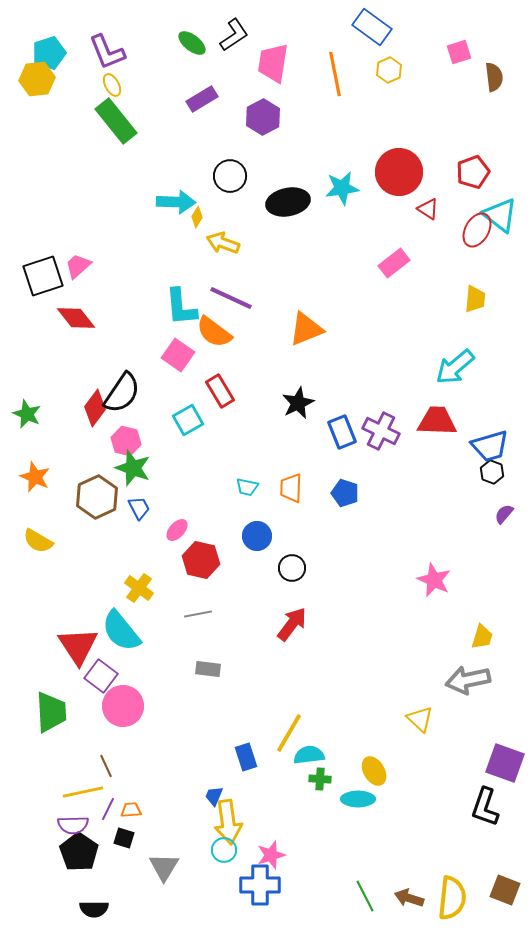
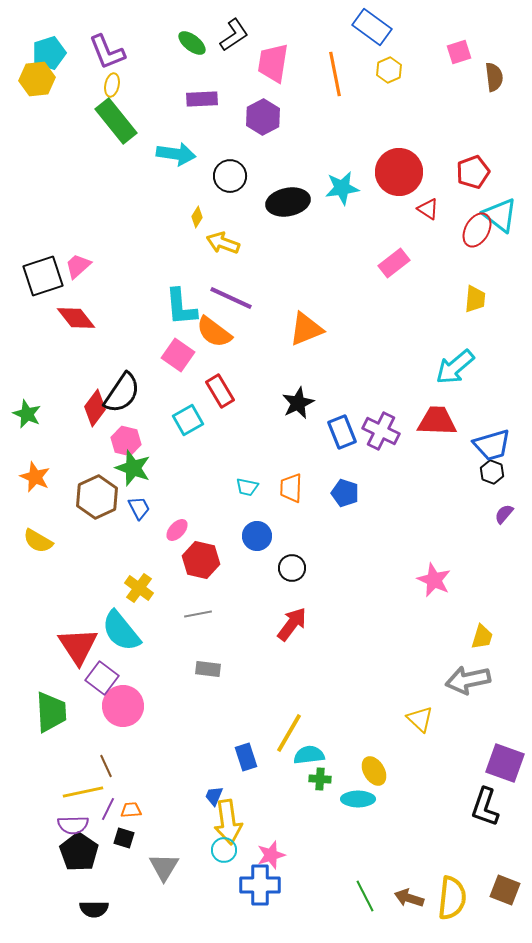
yellow ellipse at (112, 85): rotated 40 degrees clockwise
purple rectangle at (202, 99): rotated 28 degrees clockwise
cyan arrow at (176, 202): moved 48 px up; rotated 6 degrees clockwise
blue trapezoid at (490, 446): moved 2 px right, 1 px up
purple square at (101, 676): moved 1 px right, 2 px down
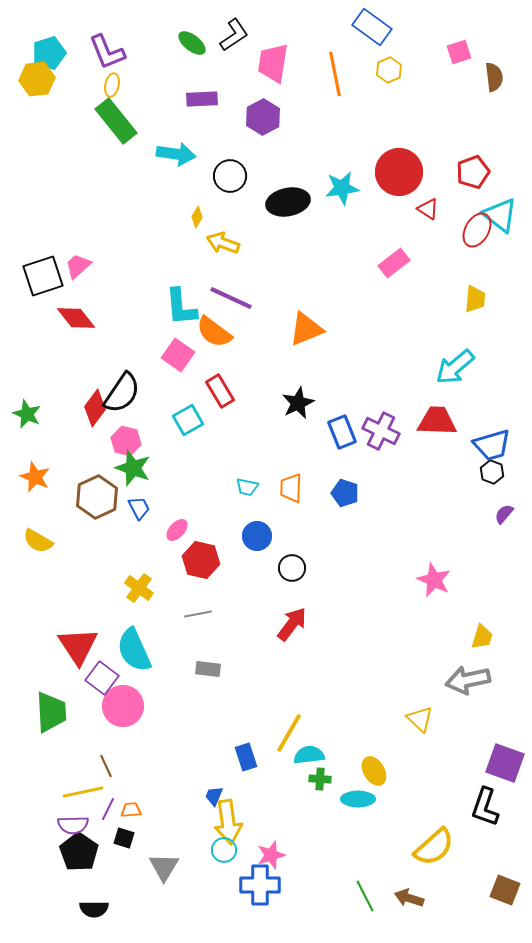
cyan semicircle at (121, 631): moved 13 px right, 19 px down; rotated 15 degrees clockwise
yellow semicircle at (452, 898): moved 18 px left, 51 px up; rotated 42 degrees clockwise
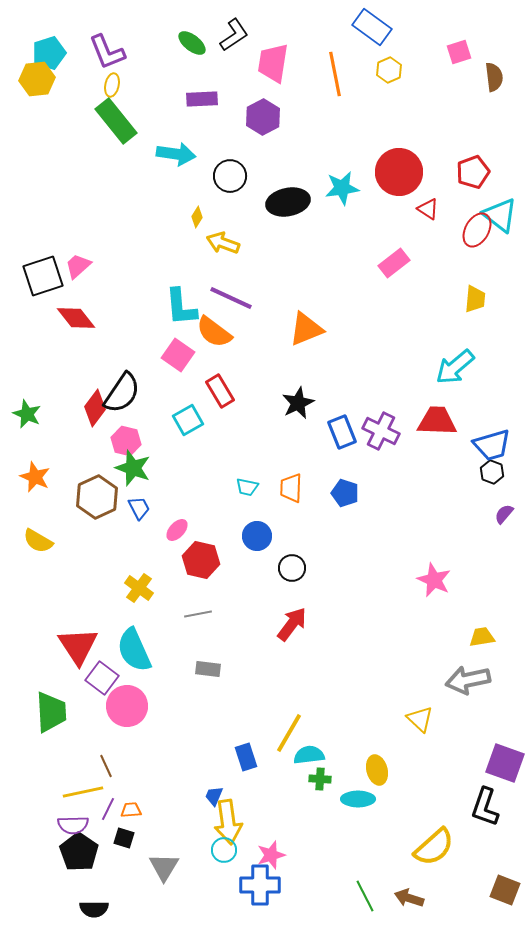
yellow trapezoid at (482, 637): rotated 116 degrees counterclockwise
pink circle at (123, 706): moved 4 px right
yellow ellipse at (374, 771): moved 3 px right, 1 px up; rotated 16 degrees clockwise
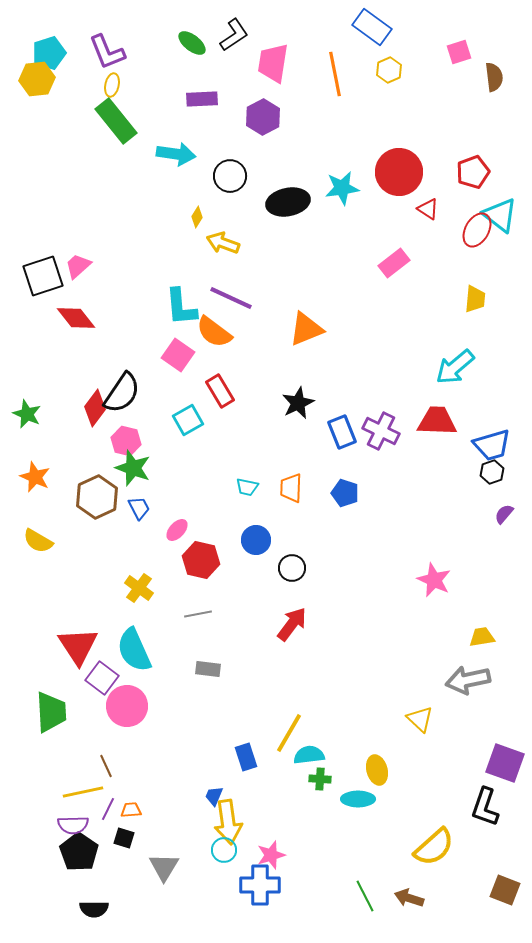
black hexagon at (492, 472): rotated 20 degrees clockwise
blue circle at (257, 536): moved 1 px left, 4 px down
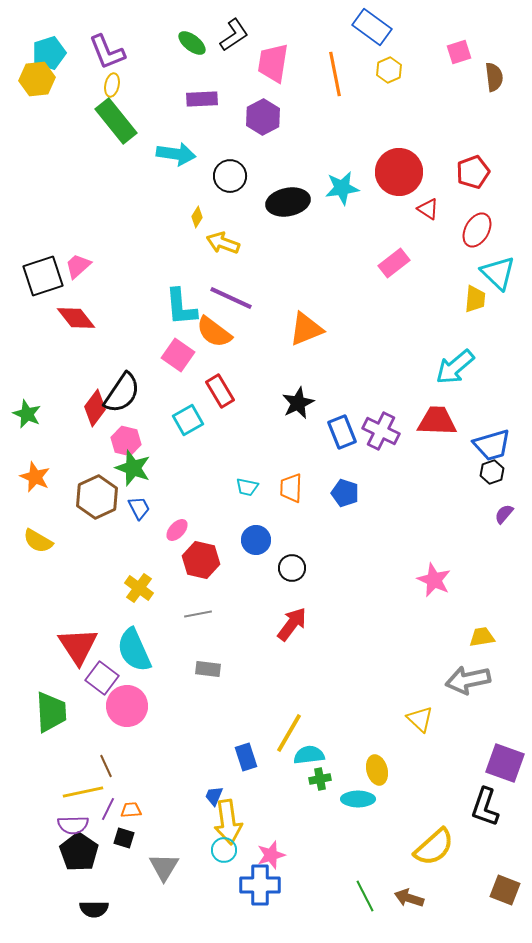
cyan triangle at (500, 215): moved 2 px left, 58 px down; rotated 6 degrees clockwise
green cross at (320, 779): rotated 15 degrees counterclockwise
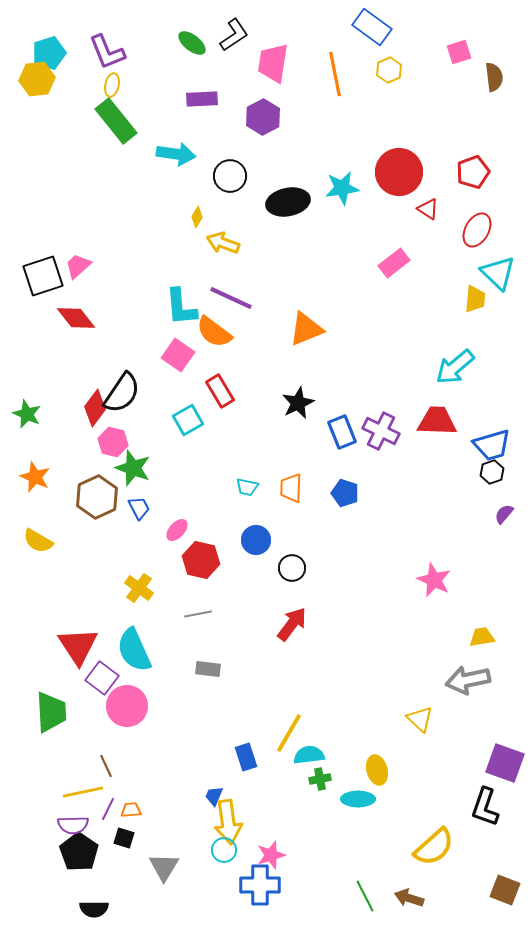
pink hexagon at (126, 441): moved 13 px left, 1 px down
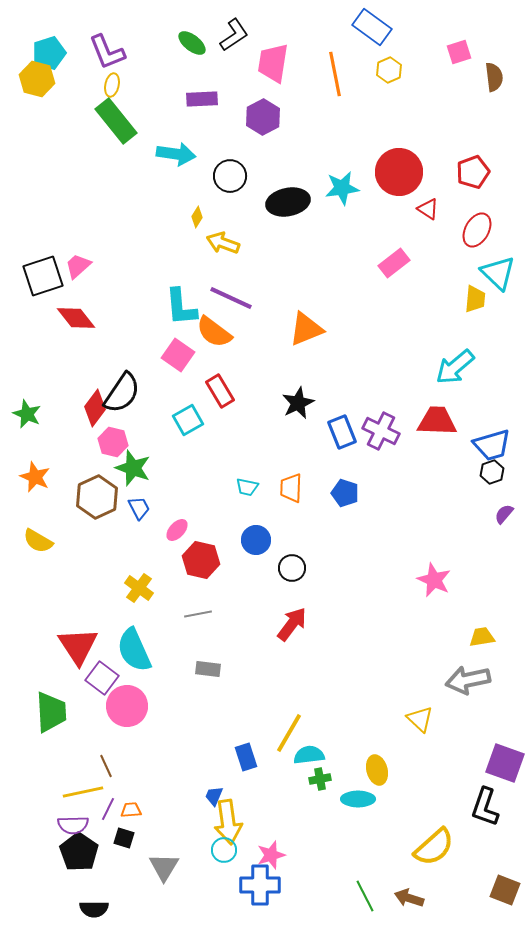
yellow hexagon at (37, 79): rotated 20 degrees clockwise
